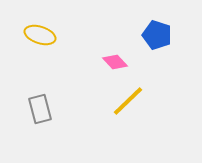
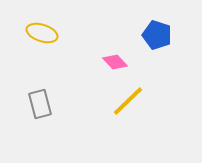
yellow ellipse: moved 2 px right, 2 px up
gray rectangle: moved 5 px up
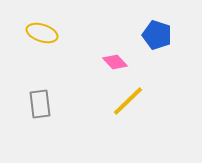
gray rectangle: rotated 8 degrees clockwise
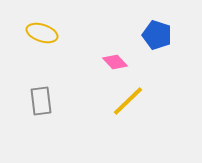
gray rectangle: moved 1 px right, 3 px up
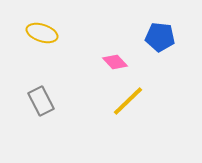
blue pentagon: moved 3 px right, 2 px down; rotated 12 degrees counterclockwise
gray rectangle: rotated 20 degrees counterclockwise
